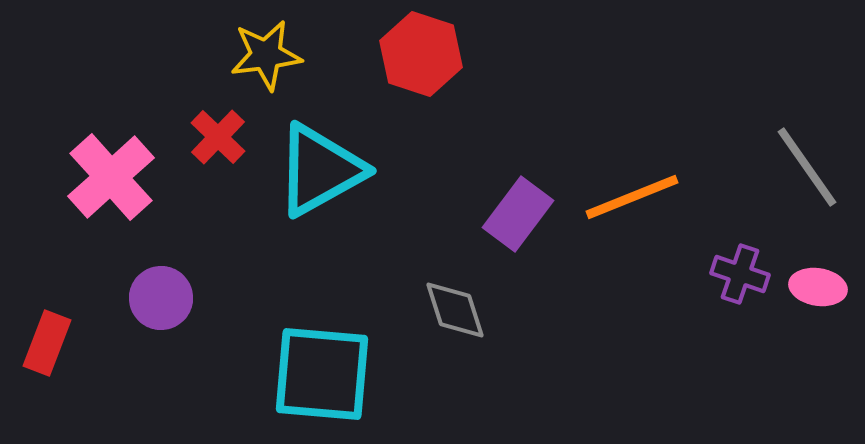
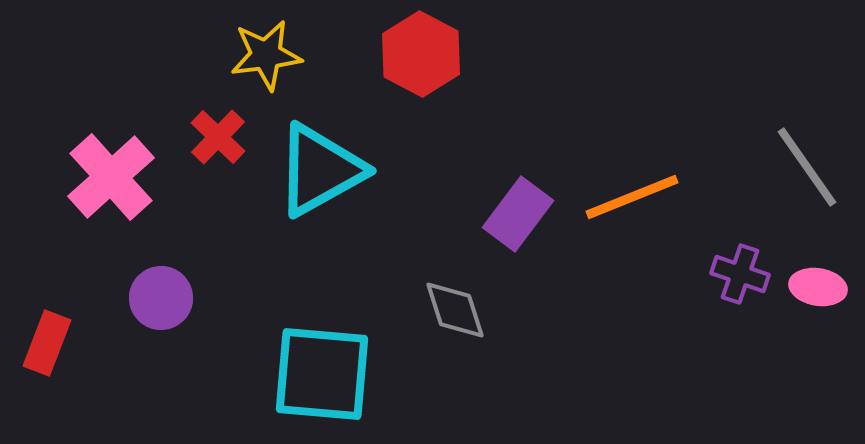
red hexagon: rotated 10 degrees clockwise
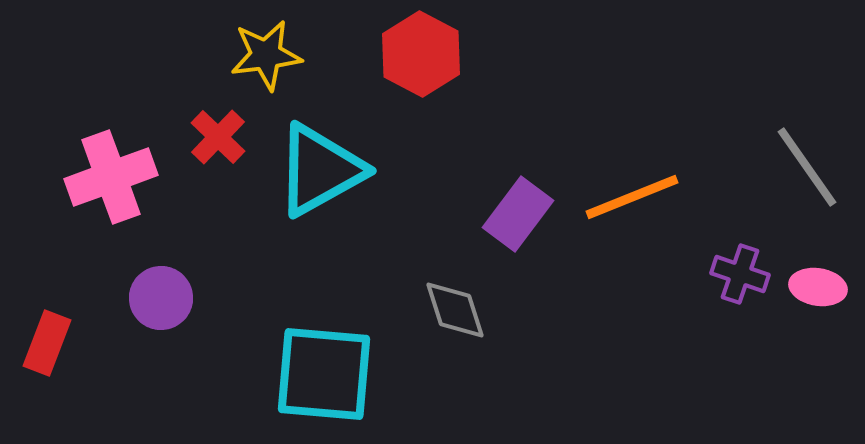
pink cross: rotated 22 degrees clockwise
cyan square: moved 2 px right
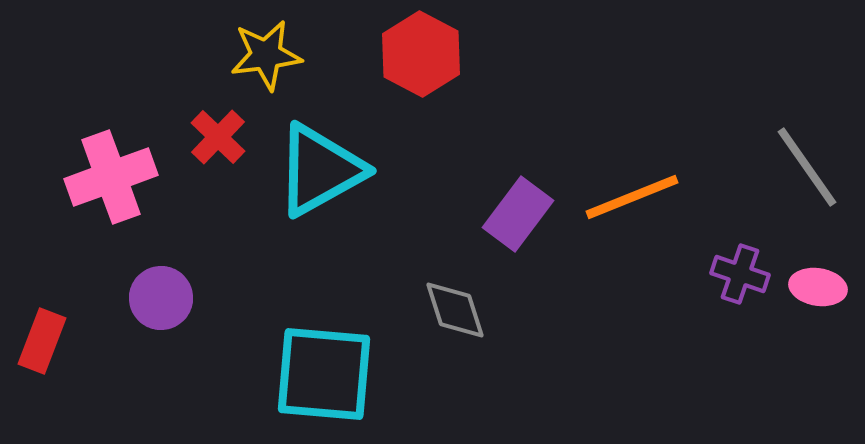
red rectangle: moved 5 px left, 2 px up
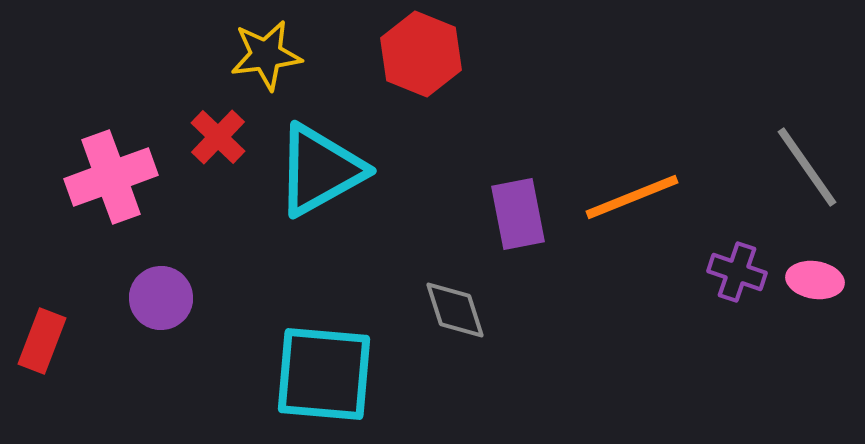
red hexagon: rotated 6 degrees counterclockwise
purple rectangle: rotated 48 degrees counterclockwise
purple cross: moved 3 px left, 2 px up
pink ellipse: moved 3 px left, 7 px up
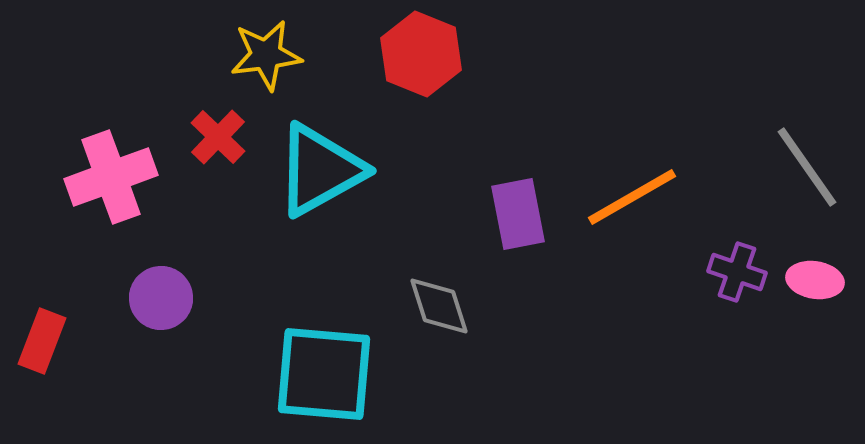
orange line: rotated 8 degrees counterclockwise
gray diamond: moved 16 px left, 4 px up
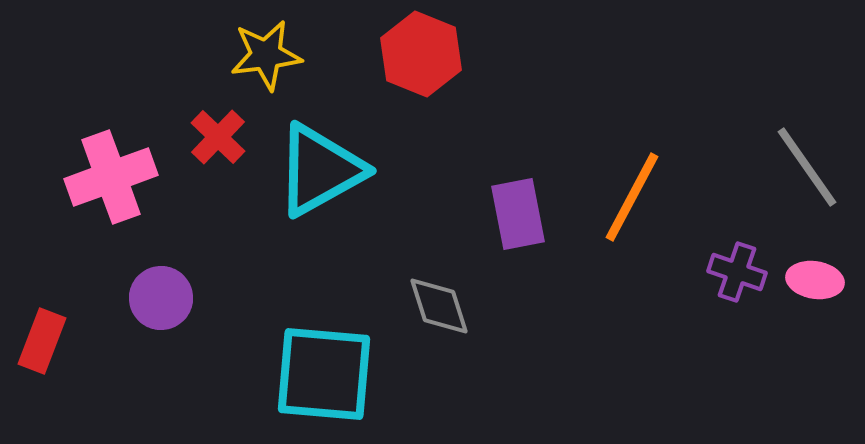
orange line: rotated 32 degrees counterclockwise
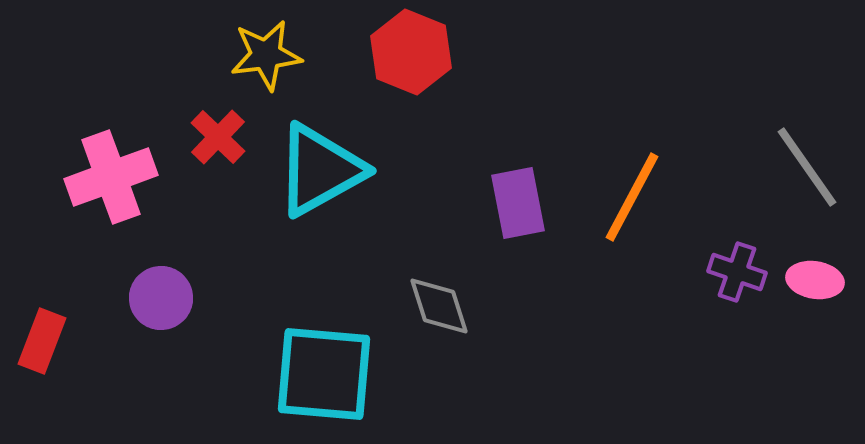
red hexagon: moved 10 px left, 2 px up
purple rectangle: moved 11 px up
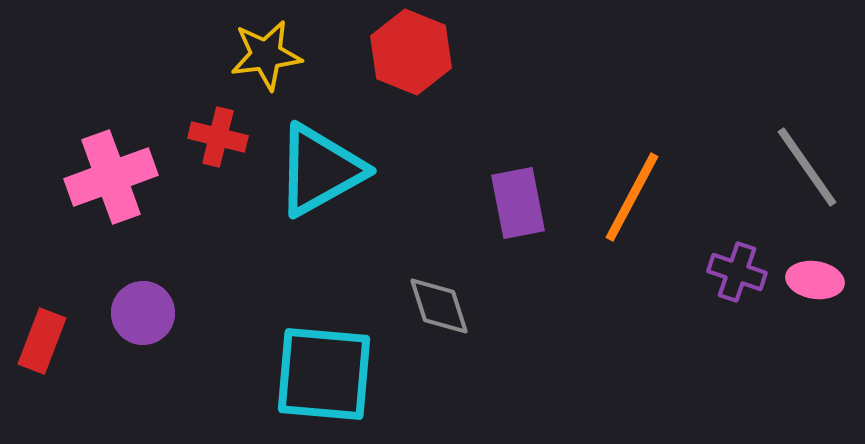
red cross: rotated 30 degrees counterclockwise
purple circle: moved 18 px left, 15 px down
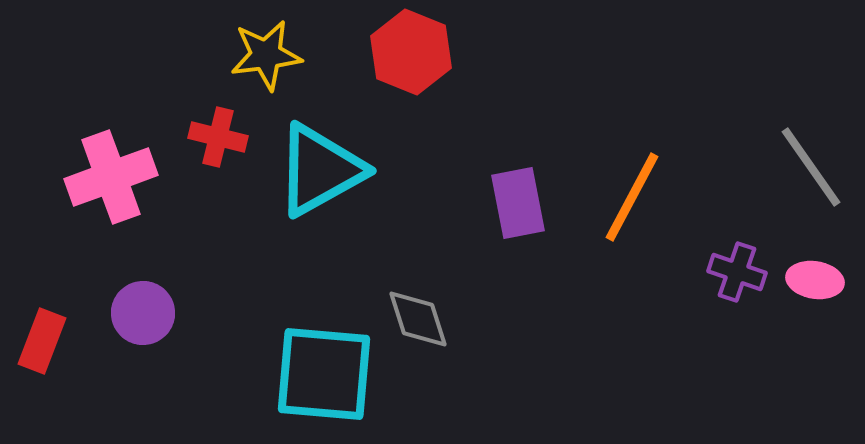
gray line: moved 4 px right
gray diamond: moved 21 px left, 13 px down
